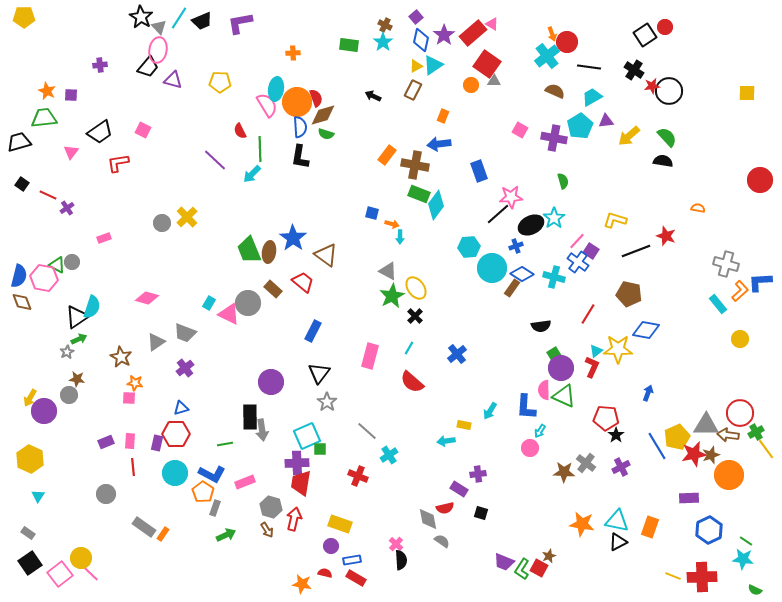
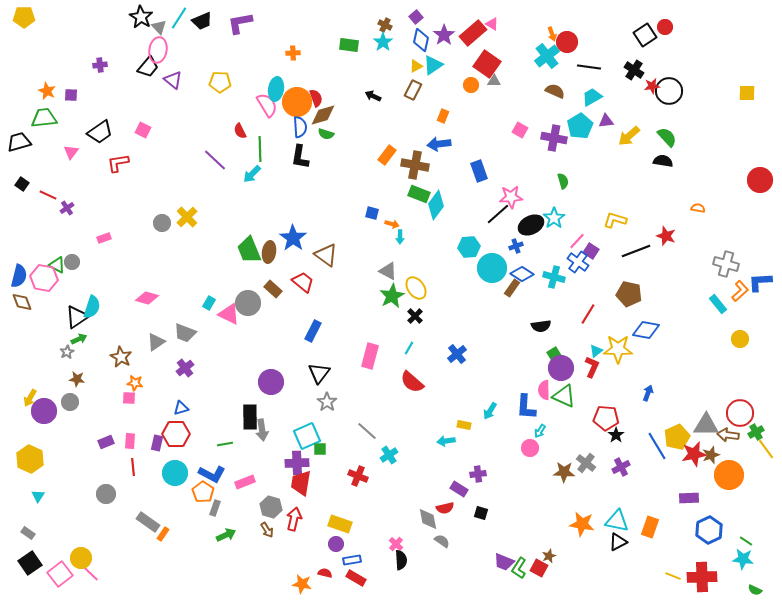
purple triangle at (173, 80): rotated 24 degrees clockwise
gray circle at (69, 395): moved 1 px right, 7 px down
gray rectangle at (144, 527): moved 4 px right, 5 px up
purple circle at (331, 546): moved 5 px right, 2 px up
green L-shape at (522, 569): moved 3 px left, 1 px up
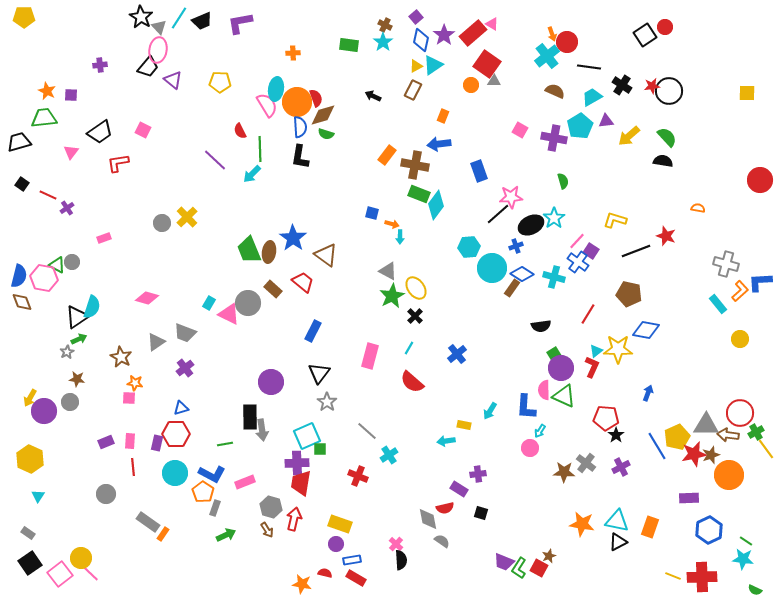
black cross at (634, 70): moved 12 px left, 15 px down
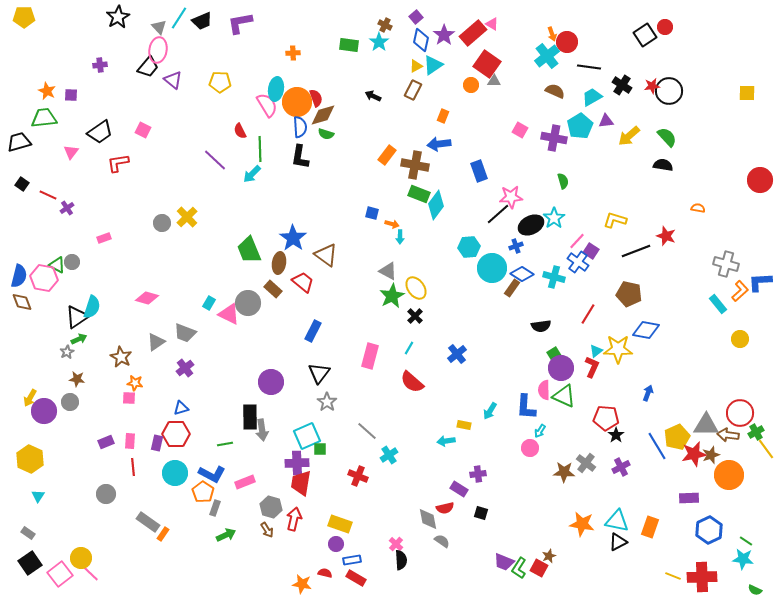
black star at (141, 17): moved 23 px left; rotated 10 degrees clockwise
cyan star at (383, 42): moved 4 px left
black semicircle at (663, 161): moved 4 px down
brown ellipse at (269, 252): moved 10 px right, 11 px down
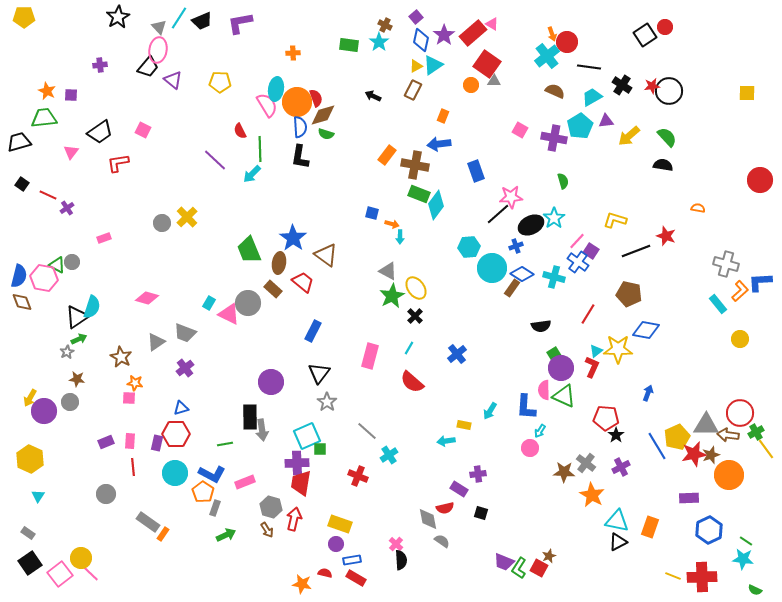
blue rectangle at (479, 171): moved 3 px left
orange star at (582, 524): moved 10 px right, 29 px up; rotated 20 degrees clockwise
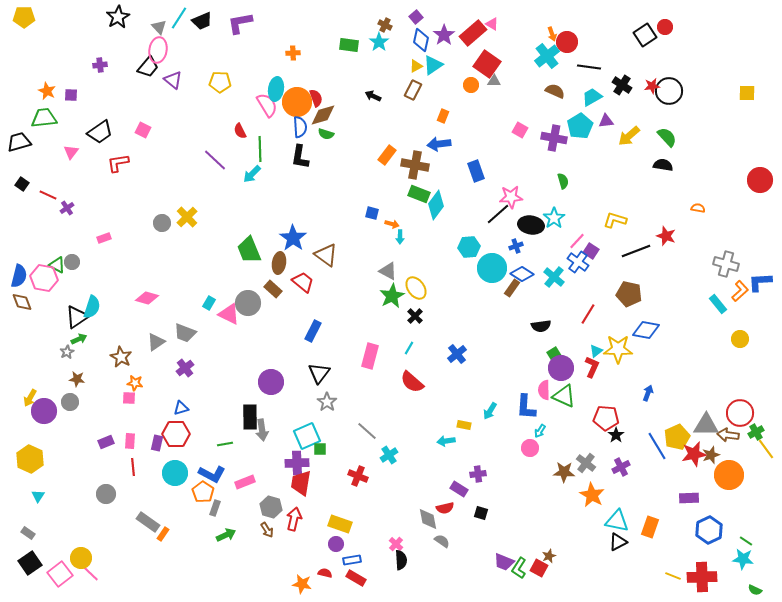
black ellipse at (531, 225): rotated 35 degrees clockwise
cyan cross at (554, 277): rotated 25 degrees clockwise
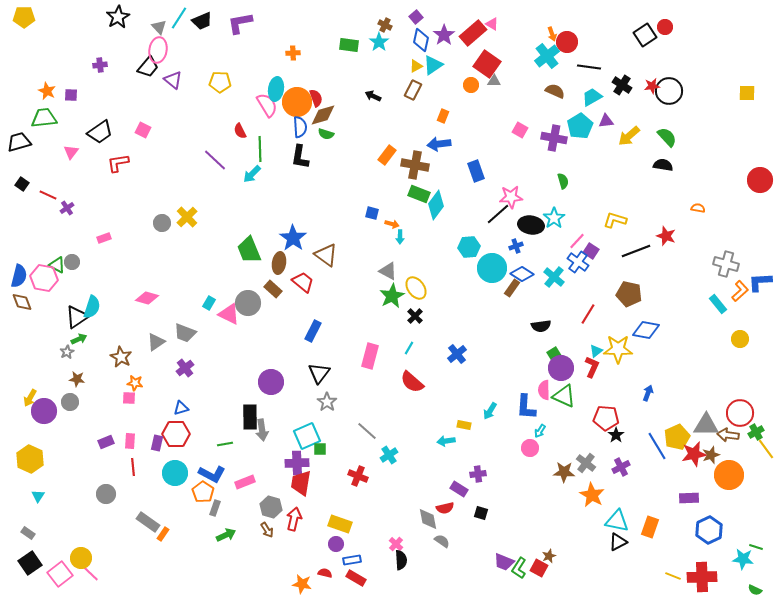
green line at (746, 541): moved 10 px right, 6 px down; rotated 16 degrees counterclockwise
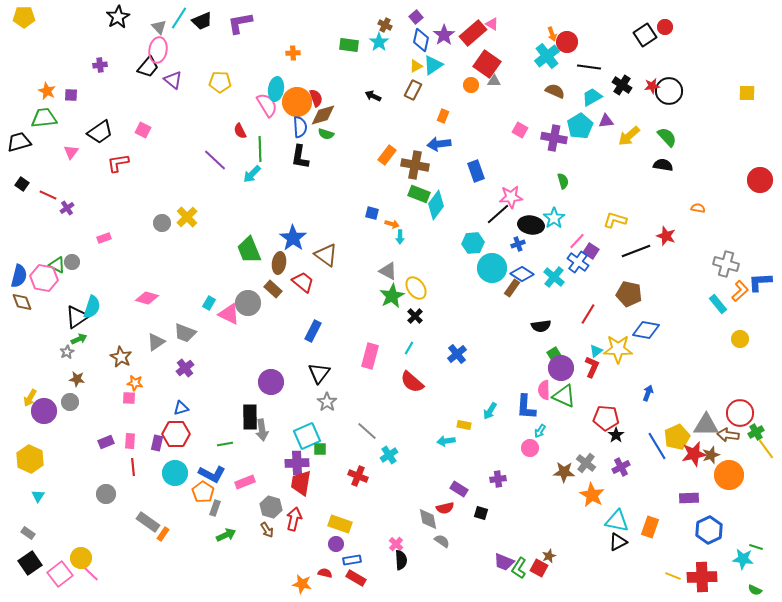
blue cross at (516, 246): moved 2 px right, 2 px up
cyan hexagon at (469, 247): moved 4 px right, 4 px up
purple cross at (478, 474): moved 20 px right, 5 px down
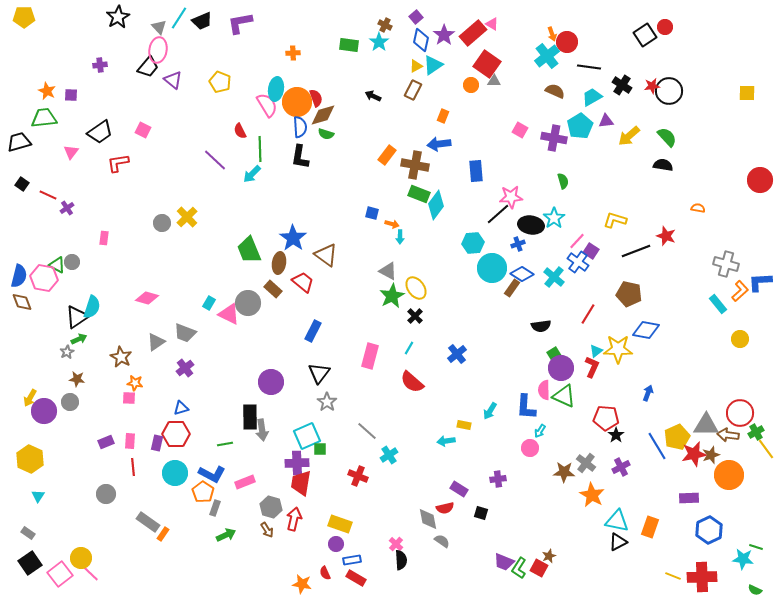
yellow pentagon at (220, 82): rotated 20 degrees clockwise
blue rectangle at (476, 171): rotated 15 degrees clockwise
pink rectangle at (104, 238): rotated 64 degrees counterclockwise
red semicircle at (325, 573): rotated 128 degrees counterclockwise
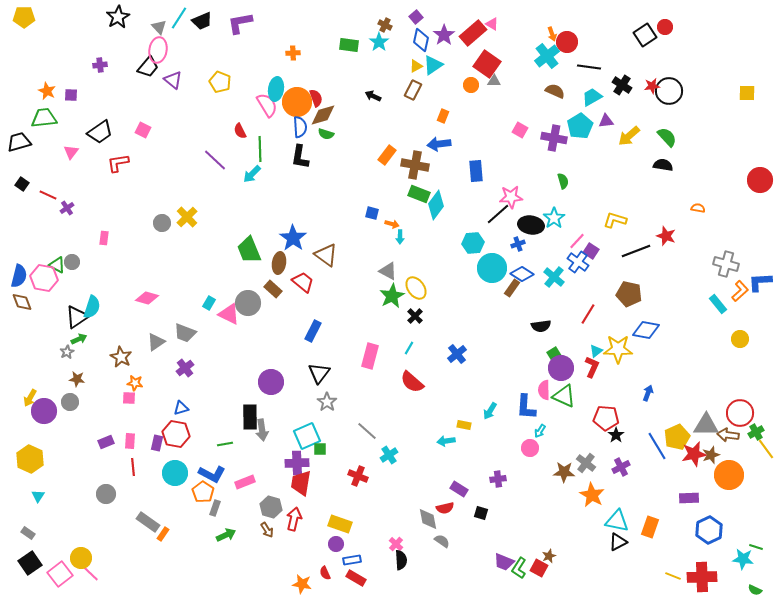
red hexagon at (176, 434): rotated 12 degrees clockwise
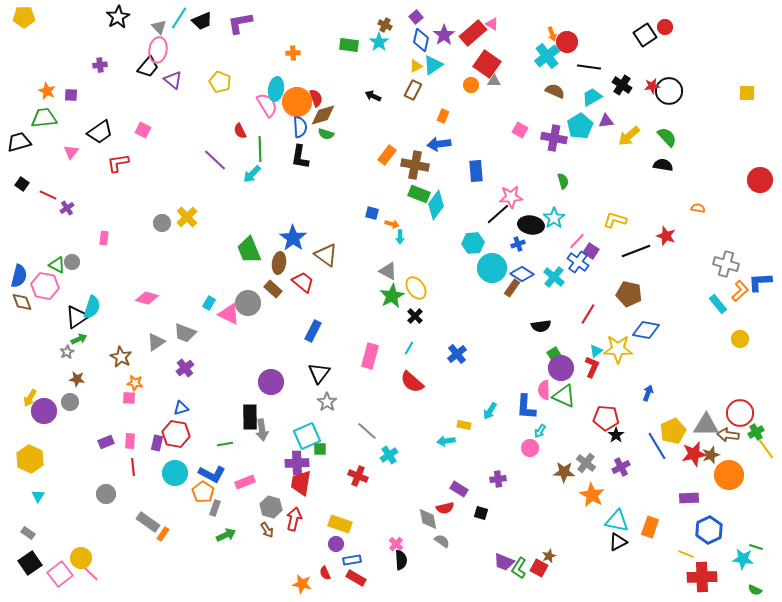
pink hexagon at (44, 278): moved 1 px right, 8 px down
yellow pentagon at (677, 437): moved 4 px left, 6 px up
yellow line at (673, 576): moved 13 px right, 22 px up
